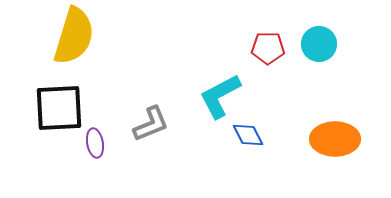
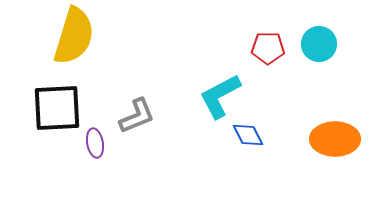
black square: moved 2 px left
gray L-shape: moved 14 px left, 8 px up
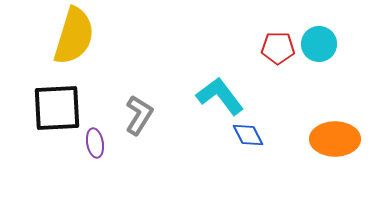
red pentagon: moved 10 px right
cyan L-shape: rotated 81 degrees clockwise
gray L-shape: moved 2 px right, 1 px up; rotated 36 degrees counterclockwise
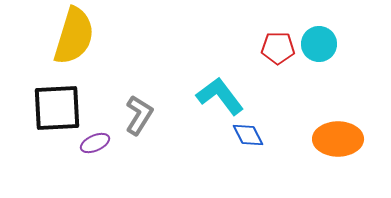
orange ellipse: moved 3 px right
purple ellipse: rotated 76 degrees clockwise
